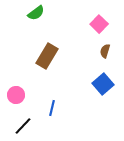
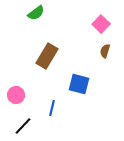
pink square: moved 2 px right
blue square: moved 24 px left; rotated 35 degrees counterclockwise
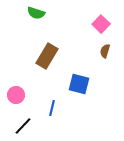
green semicircle: rotated 54 degrees clockwise
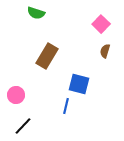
blue line: moved 14 px right, 2 px up
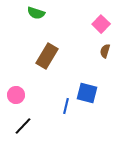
blue square: moved 8 px right, 9 px down
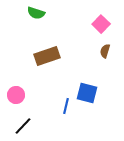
brown rectangle: rotated 40 degrees clockwise
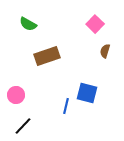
green semicircle: moved 8 px left, 11 px down; rotated 12 degrees clockwise
pink square: moved 6 px left
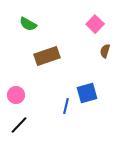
blue square: rotated 30 degrees counterclockwise
black line: moved 4 px left, 1 px up
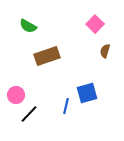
green semicircle: moved 2 px down
black line: moved 10 px right, 11 px up
